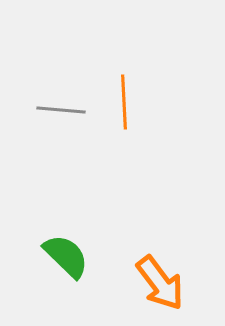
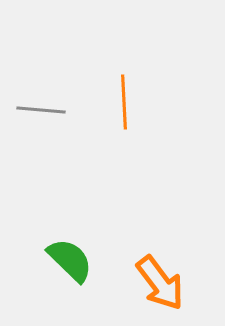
gray line: moved 20 px left
green semicircle: moved 4 px right, 4 px down
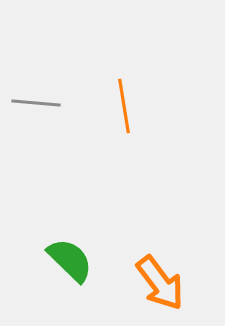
orange line: moved 4 px down; rotated 6 degrees counterclockwise
gray line: moved 5 px left, 7 px up
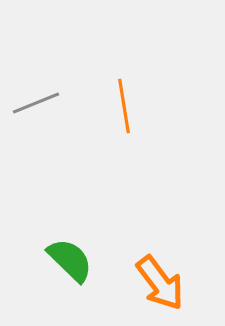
gray line: rotated 27 degrees counterclockwise
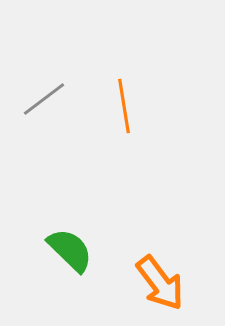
gray line: moved 8 px right, 4 px up; rotated 15 degrees counterclockwise
green semicircle: moved 10 px up
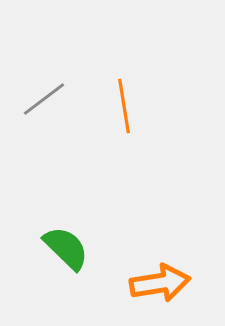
green semicircle: moved 4 px left, 2 px up
orange arrow: rotated 62 degrees counterclockwise
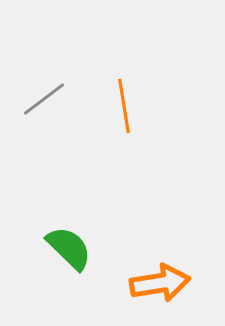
green semicircle: moved 3 px right
